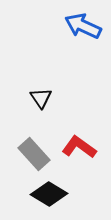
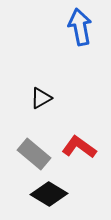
blue arrow: moved 3 px left, 1 px down; rotated 54 degrees clockwise
black triangle: rotated 35 degrees clockwise
gray rectangle: rotated 8 degrees counterclockwise
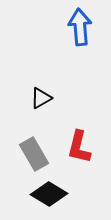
blue arrow: rotated 6 degrees clockwise
red L-shape: rotated 112 degrees counterclockwise
gray rectangle: rotated 20 degrees clockwise
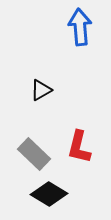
black triangle: moved 8 px up
gray rectangle: rotated 16 degrees counterclockwise
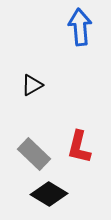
black triangle: moved 9 px left, 5 px up
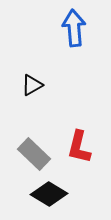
blue arrow: moved 6 px left, 1 px down
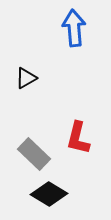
black triangle: moved 6 px left, 7 px up
red L-shape: moved 1 px left, 9 px up
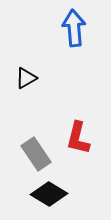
gray rectangle: moved 2 px right; rotated 12 degrees clockwise
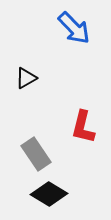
blue arrow: rotated 141 degrees clockwise
red L-shape: moved 5 px right, 11 px up
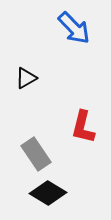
black diamond: moved 1 px left, 1 px up
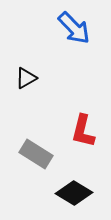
red L-shape: moved 4 px down
gray rectangle: rotated 24 degrees counterclockwise
black diamond: moved 26 px right
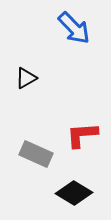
red L-shape: moved 1 px left, 4 px down; rotated 72 degrees clockwise
gray rectangle: rotated 8 degrees counterclockwise
